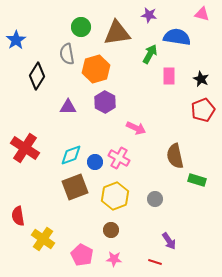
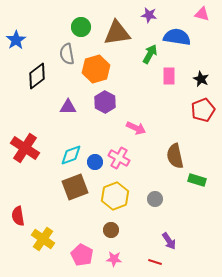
black diamond: rotated 20 degrees clockwise
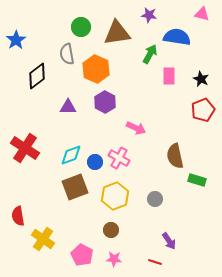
orange hexagon: rotated 20 degrees counterclockwise
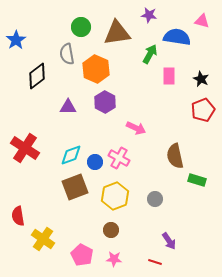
pink triangle: moved 7 px down
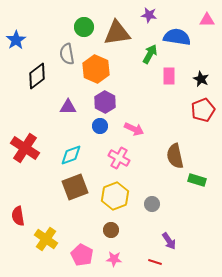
pink triangle: moved 5 px right, 1 px up; rotated 14 degrees counterclockwise
green circle: moved 3 px right
pink arrow: moved 2 px left, 1 px down
blue circle: moved 5 px right, 36 px up
gray circle: moved 3 px left, 5 px down
yellow cross: moved 3 px right
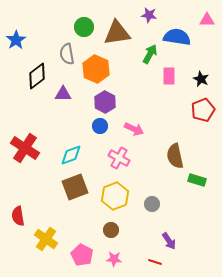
purple triangle: moved 5 px left, 13 px up
